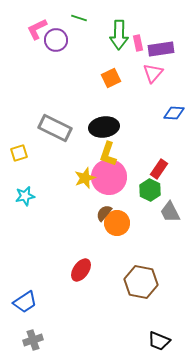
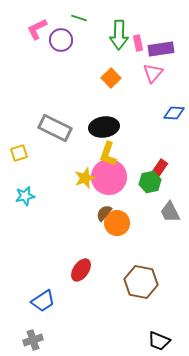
purple circle: moved 5 px right
orange square: rotated 18 degrees counterclockwise
green hexagon: moved 8 px up; rotated 20 degrees clockwise
blue trapezoid: moved 18 px right, 1 px up
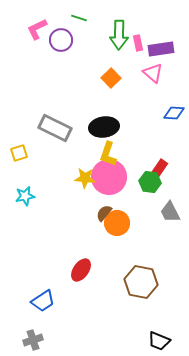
pink triangle: rotated 30 degrees counterclockwise
yellow star: rotated 25 degrees clockwise
green hexagon: rotated 20 degrees clockwise
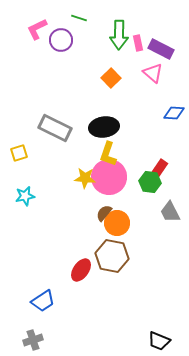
purple rectangle: rotated 35 degrees clockwise
brown hexagon: moved 29 px left, 26 px up
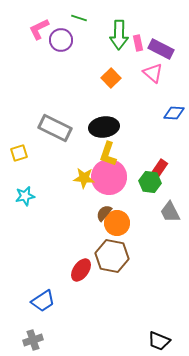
pink L-shape: moved 2 px right
yellow star: moved 1 px left
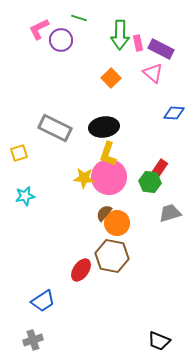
green arrow: moved 1 px right
gray trapezoid: moved 1 px down; rotated 100 degrees clockwise
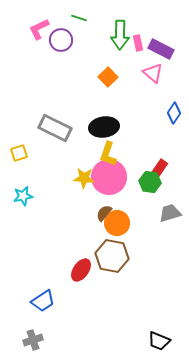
orange square: moved 3 px left, 1 px up
blue diamond: rotated 60 degrees counterclockwise
cyan star: moved 2 px left
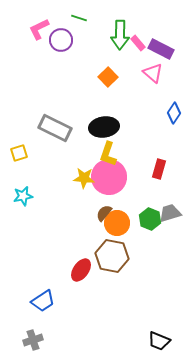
pink rectangle: rotated 28 degrees counterclockwise
red rectangle: rotated 18 degrees counterclockwise
green hexagon: moved 37 px down; rotated 15 degrees clockwise
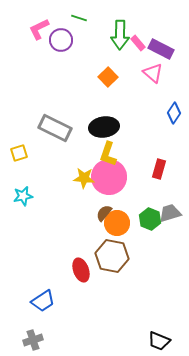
red ellipse: rotated 55 degrees counterclockwise
